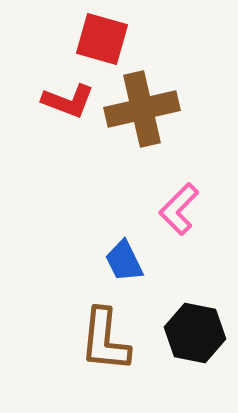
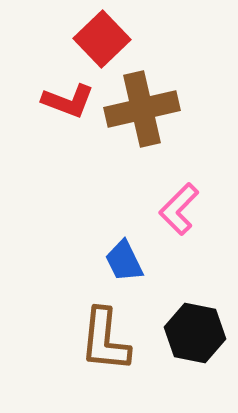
red square: rotated 30 degrees clockwise
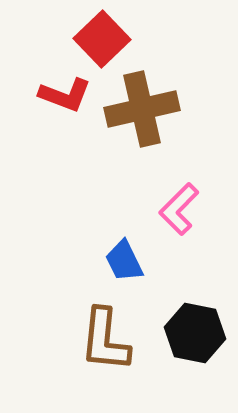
red L-shape: moved 3 px left, 6 px up
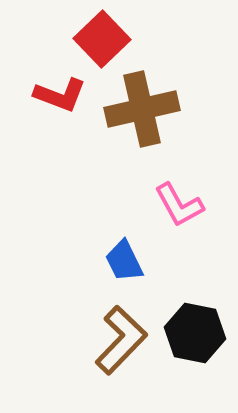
red L-shape: moved 5 px left
pink L-shape: moved 4 px up; rotated 74 degrees counterclockwise
brown L-shape: moved 16 px right; rotated 142 degrees counterclockwise
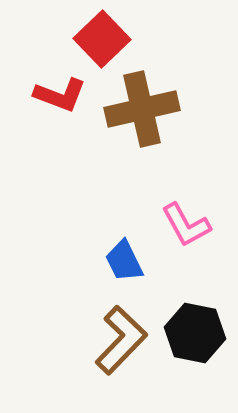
pink L-shape: moved 7 px right, 20 px down
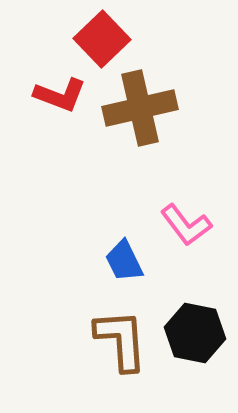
brown cross: moved 2 px left, 1 px up
pink L-shape: rotated 8 degrees counterclockwise
brown L-shape: rotated 48 degrees counterclockwise
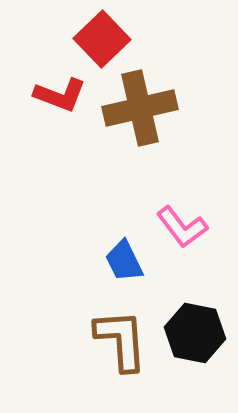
pink L-shape: moved 4 px left, 2 px down
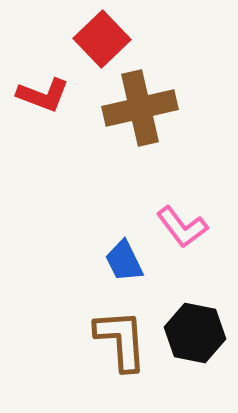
red L-shape: moved 17 px left
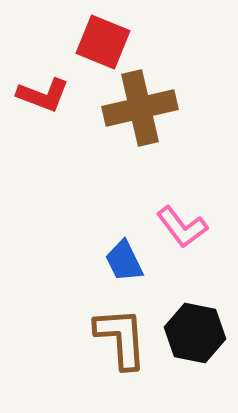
red square: moved 1 px right, 3 px down; rotated 24 degrees counterclockwise
brown L-shape: moved 2 px up
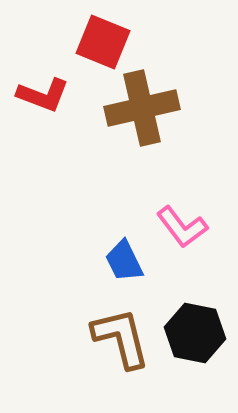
brown cross: moved 2 px right
brown L-shape: rotated 10 degrees counterclockwise
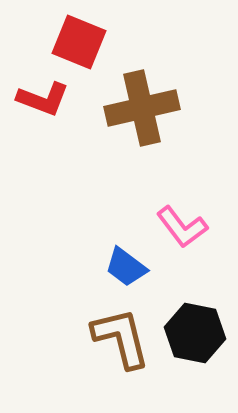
red square: moved 24 px left
red L-shape: moved 4 px down
blue trapezoid: moved 2 px right, 6 px down; rotated 27 degrees counterclockwise
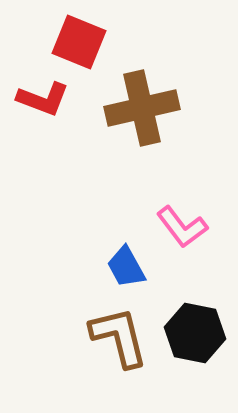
blue trapezoid: rotated 24 degrees clockwise
brown L-shape: moved 2 px left, 1 px up
